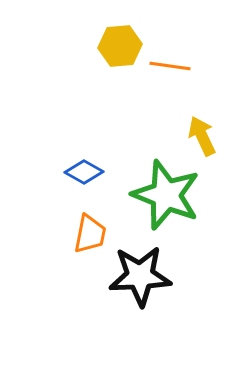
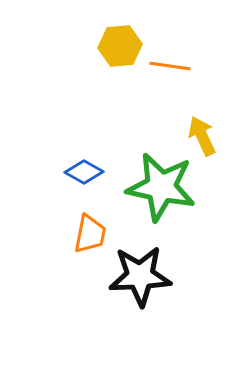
green star: moved 5 px left, 8 px up; rotated 10 degrees counterclockwise
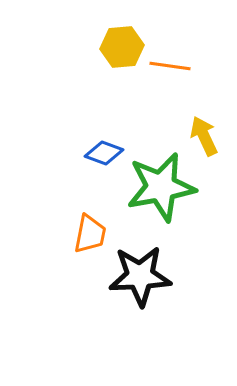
yellow hexagon: moved 2 px right, 1 px down
yellow arrow: moved 2 px right
blue diamond: moved 20 px right, 19 px up; rotated 9 degrees counterclockwise
green star: rotated 22 degrees counterclockwise
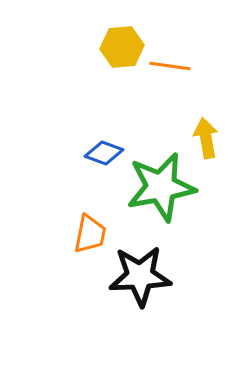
yellow arrow: moved 2 px right, 2 px down; rotated 15 degrees clockwise
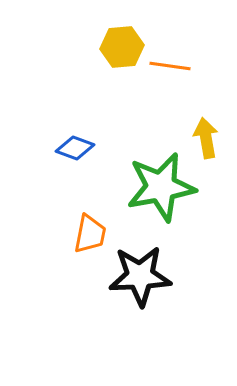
blue diamond: moved 29 px left, 5 px up
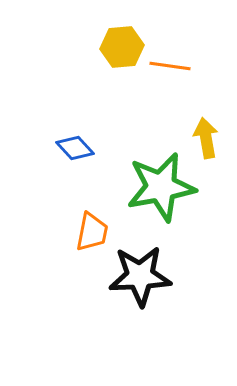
blue diamond: rotated 27 degrees clockwise
orange trapezoid: moved 2 px right, 2 px up
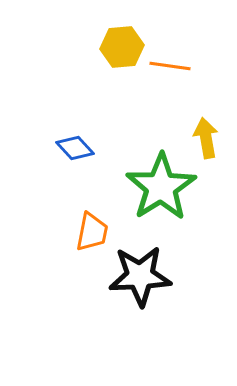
green star: rotated 22 degrees counterclockwise
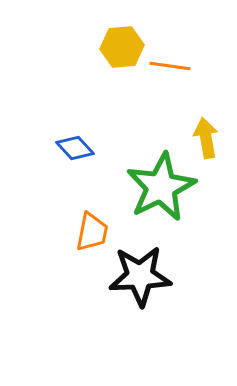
green star: rotated 6 degrees clockwise
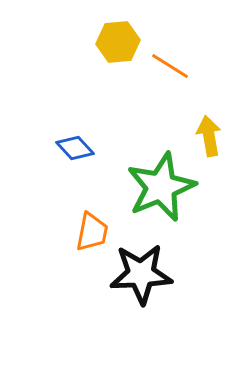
yellow hexagon: moved 4 px left, 5 px up
orange line: rotated 24 degrees clockwise
yellow arrow: moved 3 px right, 2 px up
green star: rotated 4 degrees clockwise
black star: moved 1 px right, 2 px up
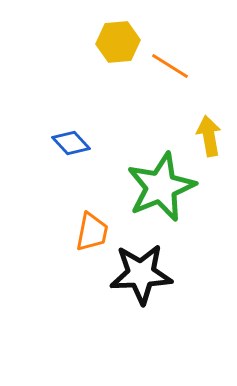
blue diamond: moved 4 px left, 5 px up
